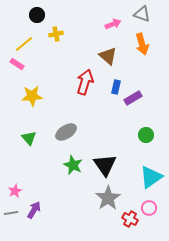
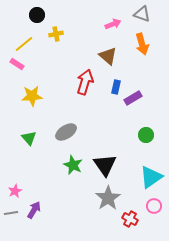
pink circle: moved 5 px right, 2 px up
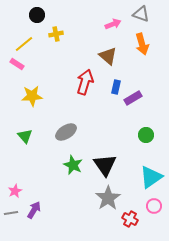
gray triangle: moved 1 px left
green triangle: moved 4 px left, 2 px up
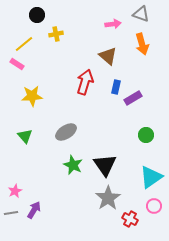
pink arrow: rotated 14 degrees clockwise
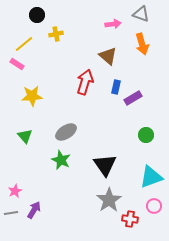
green star: moved 12 px left, 5 px up
cyan triangle: rotated 15 degrees clockwise
gray star: moved 1 px right, 2 px down
red cross: rotated 21 degrees counterclockwise
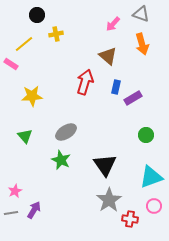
pink arrow: rotated 140 degrees clockwise
pink rectangle: moved 6 px left
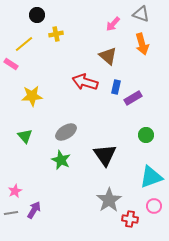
red arrow: rotated 90 degrees counterclockwise
black triangle: moved 10 px up
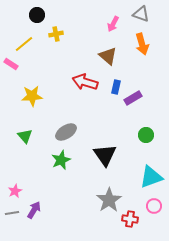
pink arrow: rotated 14 degrees counterclockwise
green star: rotated 24 degrees clockwise
gray line: moved 1 px right
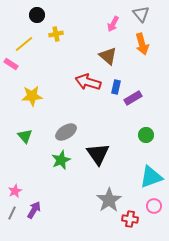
gray triangle: rotated 30 degrees clockwise
red arrow: moved 3 px right
black triangle: moved 7 px left, 1 px up
gray line: rotated 56 degrees counterclockwise
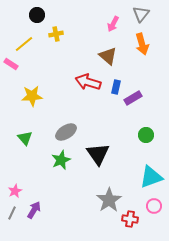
gray triangle: rotated 18 degrees clockwise
green triangle: moved 2 px down
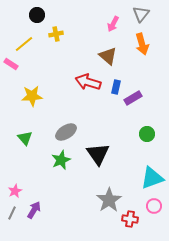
green circle: moved 1 px right, 1 px up
cyan triangle: moved 1 px right, 1 px down
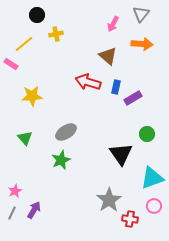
orange arrow: rotated 70 degrees counterclockwise
black triangle: moved 23 px right
